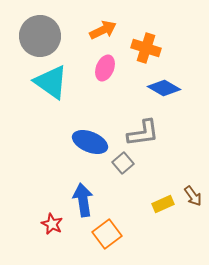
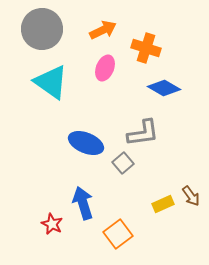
gray circle: moved 2 px right, 7 px up
blue ellipse: moved 4 px left, 1 px down
brown arrow: moved 2 px left
blue arrow: moved 3 px down; rotated 8 degrees counterclockwise
orange square: moved 11 px right
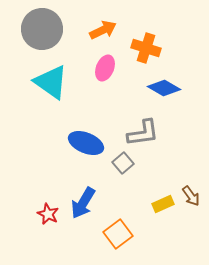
blue arrow: rotated 132 degrees counterclockwise
red star: moved 4 px left, 10 px up
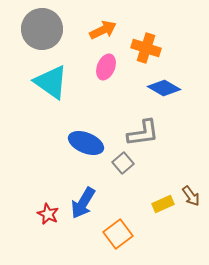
pink ellipse: moved 1 px right, 1 px up
